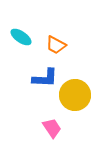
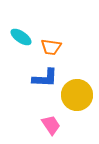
orange trapezoid: moved 5 px left, 2 px down; rotated 20 degrees counterclockwise
yellow circle: moved 2 px right
pink trapezoid: moved 1 px left, 3 px up
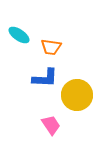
cyan ellipse: moved 2 px left, 2 px up
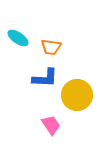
cyan ellipse: moved 1 px left, 3 px down
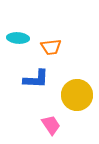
cyan ellipse: rotated 30 degrees counterclockwise
orange trapezoid: rotated 15 degrees counterclockwise
blue L-shape: moved 9 px left, 1 px down
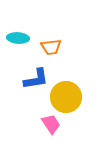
blue L-shape: rotated 12 degrees counterclockwise
yellow circle: moved 11 px left, 2 px down
pink trapezoid: moved 1 px up
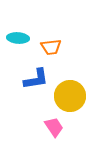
yellow circle: moved 4 px right, 1 px up
pink trapezoid: moved 3 px right, 3 px down
